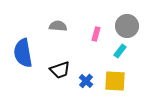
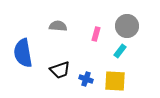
blue cross: moved 2 px up; rotated 24 degrees counterclockwise
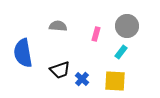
cyan rectangle: moved 1 px right, 1 px down
blue cross: moved 4 px left; rotated 24 degrees clockwise
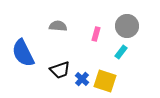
blue semicircle: rotated 16 degrees counterclockwise
yellow square: moved 10 px left; rotated 15 degrees clockwise
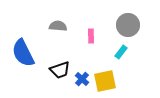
gray circle: moved 1 px right, 1 px up
pink rectangle: moved 5 px left, 2 px down; rotated 16 degrees counterclockwise
yellow square: rotated 30 degrees counterclockwise
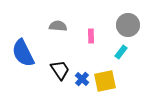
black trapezoid: rotated 105 degrees counterclockwise
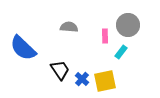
gray semicircle: moved 11 px right, 1 px down
pink rectangle: moved 14 px right
blue semicircle: moved 5 px up; rotated 20 degrees counterclockwise
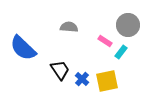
pink rectangle: moved 5 px down; rotated 56 degrees counterclockwise
yellow square: moved 2 px right
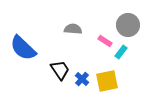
gray semicircle: moved 4 px right, 2 px down
